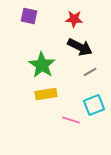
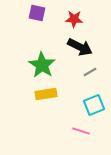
purple square: moved 8 px right, 3 px up
pink line: moved 10 px right, 11 px down
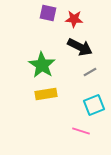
purple square: moved 11 px right
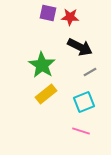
red star: moved 4 px left, 2 px up
yellow rectangle: rotated 30 degrees counterclockwise
cyan square: moved 10 px left, 3 px up
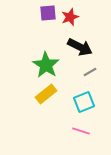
purple square: rotated 18 degrees counterclockwise
red star: rotated 24 degrees counterclockwise
green star: moved 4 px right
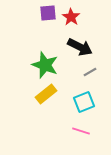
red star: moved 1 px right; rotated 18 degrees counterclockwise
green star: moved 1 px left; rotated 12 degrees counterclockwise
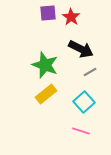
black arrow: moved 1 px right, 2 px down
cyan square: rotated 20 degrees counterclockwise
